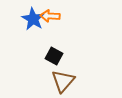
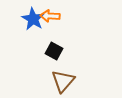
black square: moved 5 px up
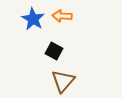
orange arrow: moved 12 px right
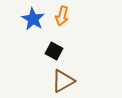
orange arrow: rotated 78 degrees counterclockwise
brown triangle: rotated 20 degrees clockwise
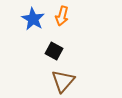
brown triangle: rotated 20 degrees counterclockwise
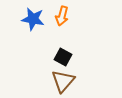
blue star: rotated 20 degrees counterclockwise
black square: moved 9 px right, 6 px down
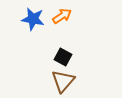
orange arrow: rotated 138 degrees counterclockwise
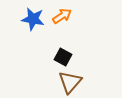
brown triangle: moved 7 px right, 1 px down
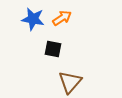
orange arrow: moved 2 px down
black square: moved 10 px left, 8 px up; rotated 18 degrees counterclockwise
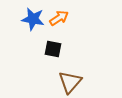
orange arrow: moved 3 px left
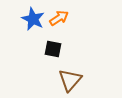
blue star: rotated 15 degrees clockwise
brown triangle: moved 2 px up
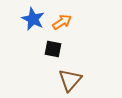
orange arrow: moved 3 px right, 4 px down
